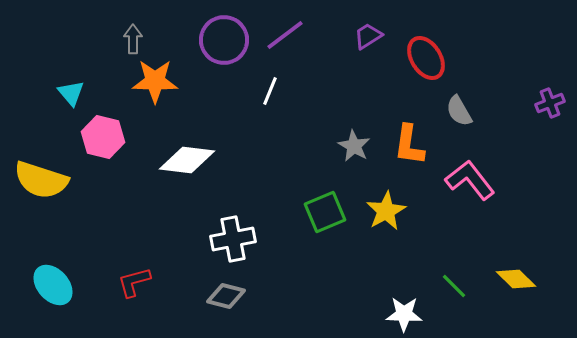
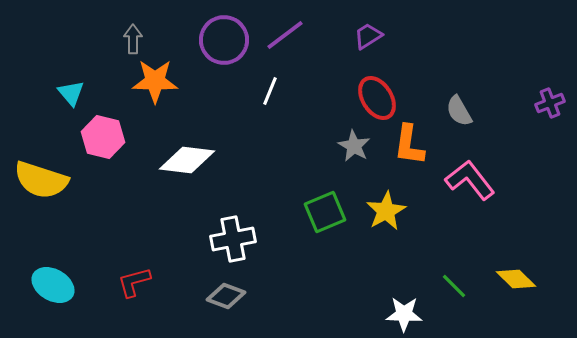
red ellipse: moved 49 px left, 40 px down
cyan ellipse: rotated 18 degrees counterclockwise
gray diamond: rotated 6 degrees clockwise
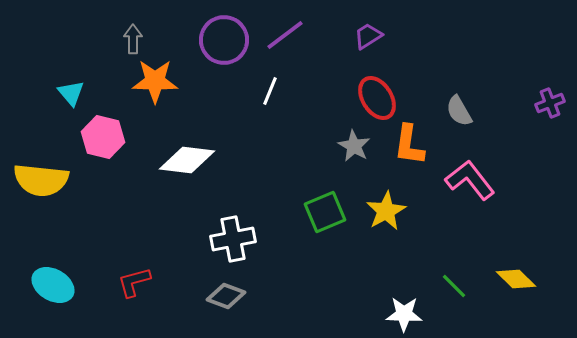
yellow semicircle: rotated 12 degrees counterclockwise
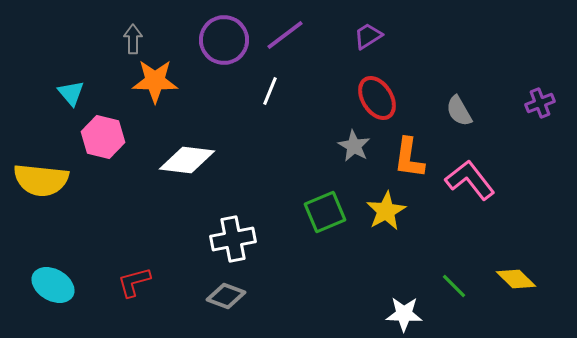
purple cross: moved 10 px left
orange L-shape: moved 13 px down
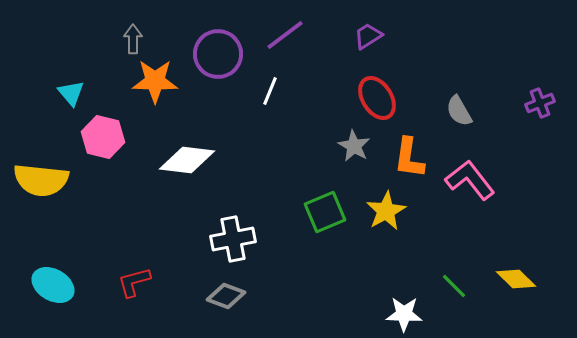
purple circle: moved 6 px left, 14 px down
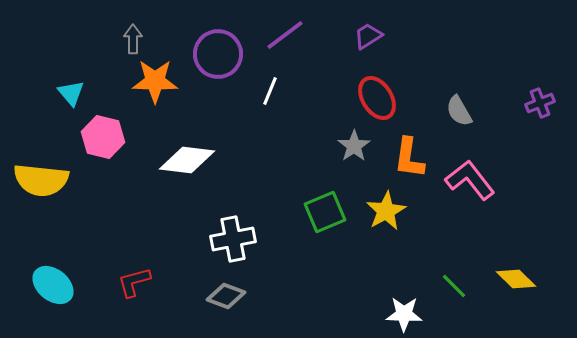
gray star: rotated 8 degrees clockwise
cyan ellipse: rotated 9 degrees clockwise
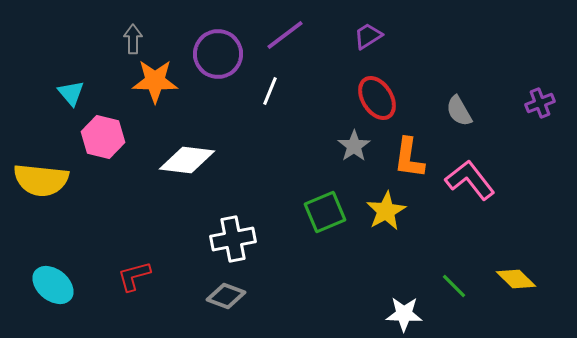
red L-shape: moved 6 px up
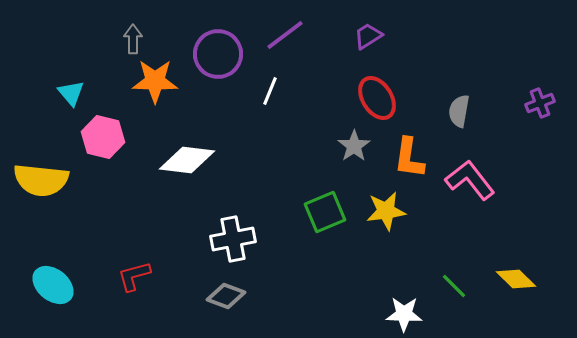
gray semicircle: rotated 40 degrees clockwise
yellow star: rotated 21 degrees clockwise
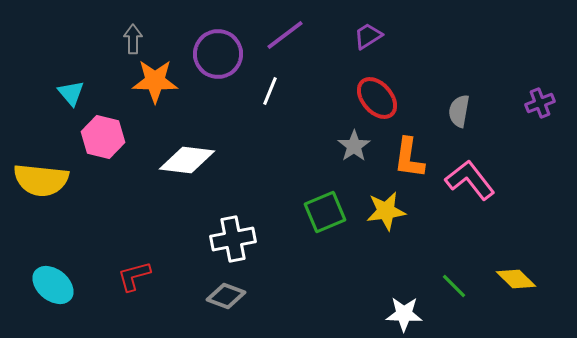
red ellipse: rotated 9 degrees counterclockwise
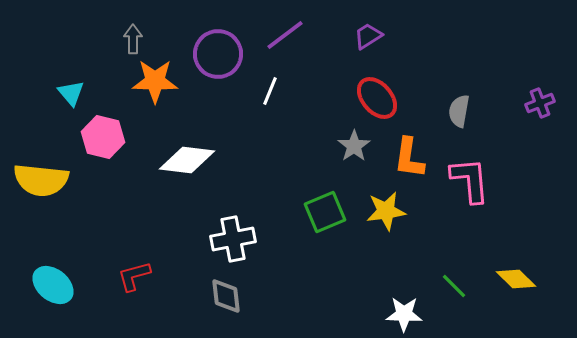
pink L-shape: rotated 33 degrees clockwise
gray diamond: rotated 63 degrees clockwise
